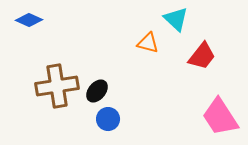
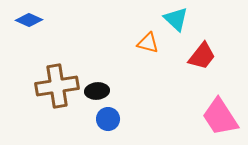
black ellipse: rotated 45 degrees clockwise
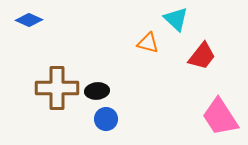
brown cross: moved 2 px down; rotated 9 degrees clockwise
blue circle: moved 2 px left
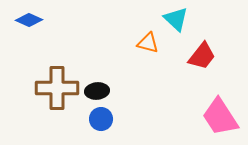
blue circle: moved 5 px left
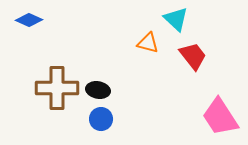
red trapezoid: moved 9 px left; rotated 76 degrees counterclockwise
black ellipse: moved 1 px right, 1 px up; rotated 15 degrees clockwise
